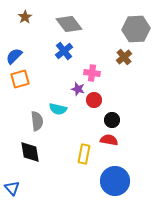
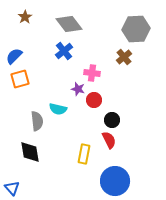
red semicircle: rotated 54 degrees clockwise
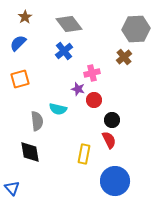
blue semicircle: moved 4 px right, 13 px up
pink cross: rotated 21 degrees counterclockwise
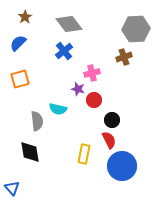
brown cross: rotated 21 degrees clockwise
blue circle: moved 7 px right, 15 px up
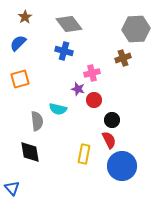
blue cross: rotated 36 degrees counterclockwise
brown cross: moved 1 px left, 1 px down
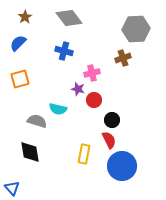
gray diamond: moved 6 px up
gray semicircle: rotated 66 degrees counterclockwise
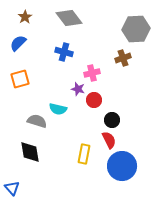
blue cross: moved 1 px down
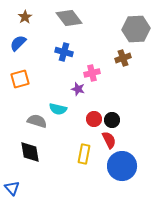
red circle: moved 19 px down
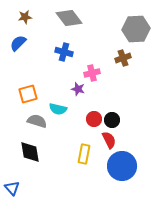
brown star: rotated 24 degrees clockwise
orange square: moved 8 px right, 15 px down
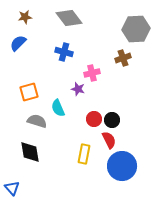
orange square: moved 1 px right, 2 px up
cyan semicircle: moved 1 px up; rotated 54 degrees clockwise
